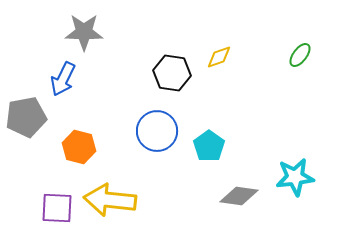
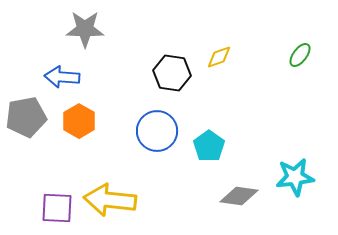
gray star: moved 1 px right, 3 px up
blue arrow: moved 1 px left, 2 px up; rotated 68 degrees clockwise
orange hexagon: moved 26 px up; rotated 16 degrees clockwise
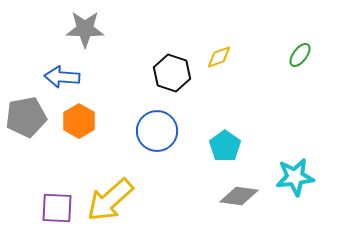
black hexagon: rotated 9 degrees clockwise
cyan pentagon: moved 16 px right
yellow arrow: rotated 48 degrees counterclockwise
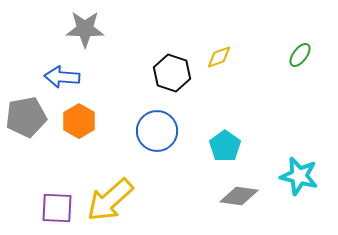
cyan star: moved 4 px right, 1 px up; rotated 21 degrees clockwise
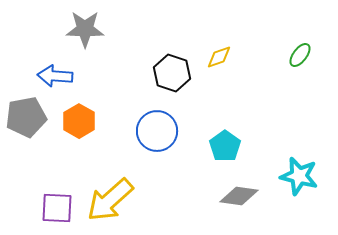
blue arrow: moved 7 px left, 1 px up
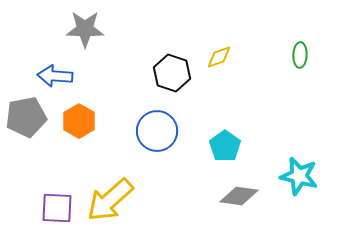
green ellipse: rotated 35 degrees counterclockwise
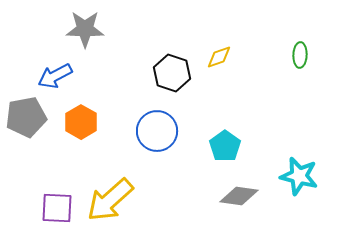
blue arrow: rotated 32 degrees counterclockwise
orange hexagon: moved 2 px right, 1 px down
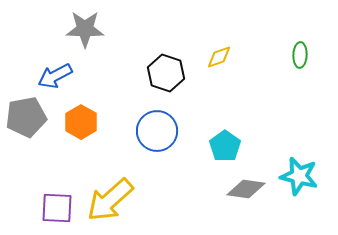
black hexagon: moved 6 px left
gray diamond: moved 7 px right, 7 px up
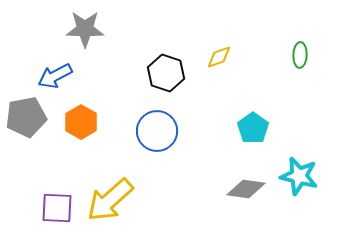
cyan pentagon: moved 28 px right, 18 px up
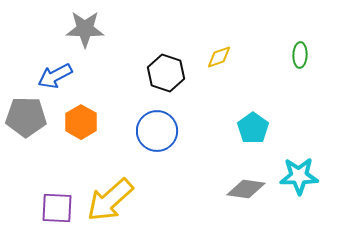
gray pentagon: rotated 12 degrees clockwise
cyan star: rotated 15 degrees counterclockwise
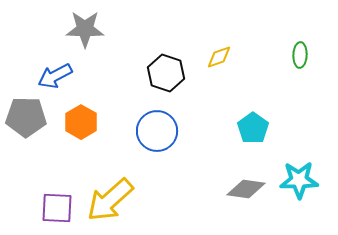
cyan star: moved 4 px down
